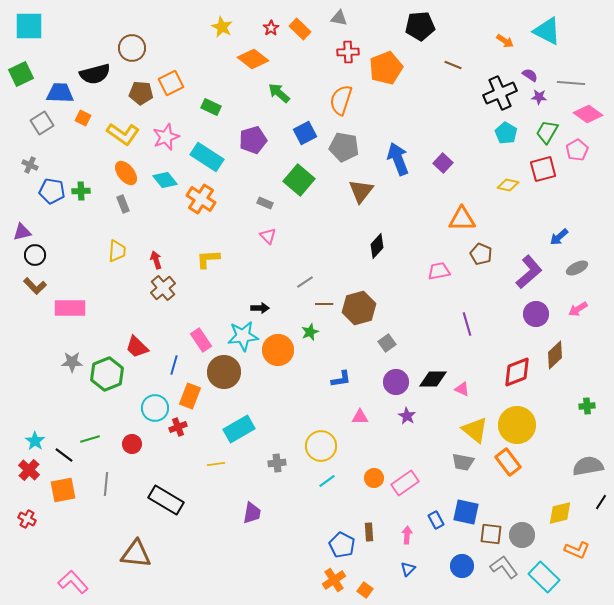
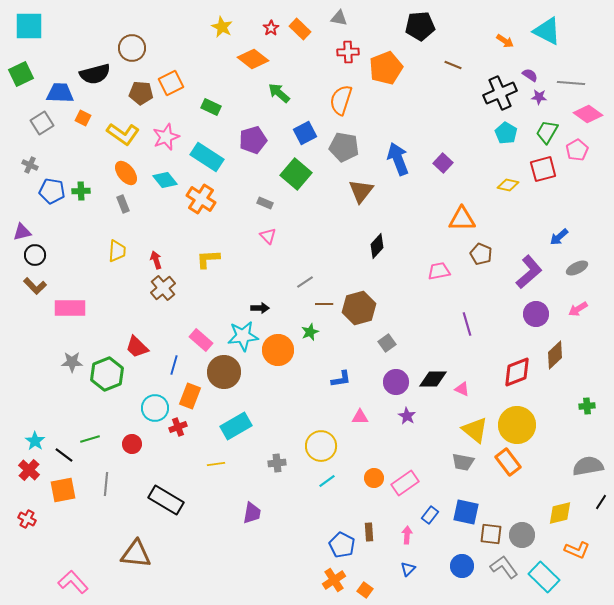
green square at (299, 180): moved 3 px left, 6 px up
pink rectangle at (201, 340): rotated 15 degrees counterclockwise
cyan rectangle at (239, 429): moved 3 px left, 3 px up
blue rectangle at (436, 520): moved 6 px left, 5 px up; rotated 66 degrees clockwise
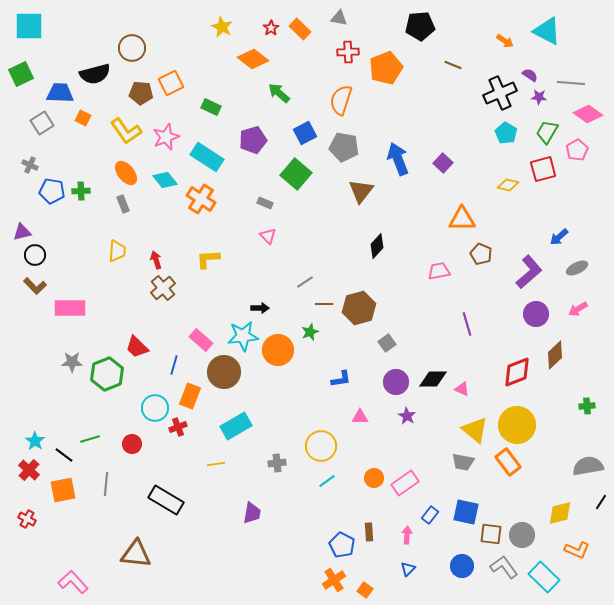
yellow L-shape at (123, 134): moved 3 px right, 3 px up; rotated 20 degrees clockwise
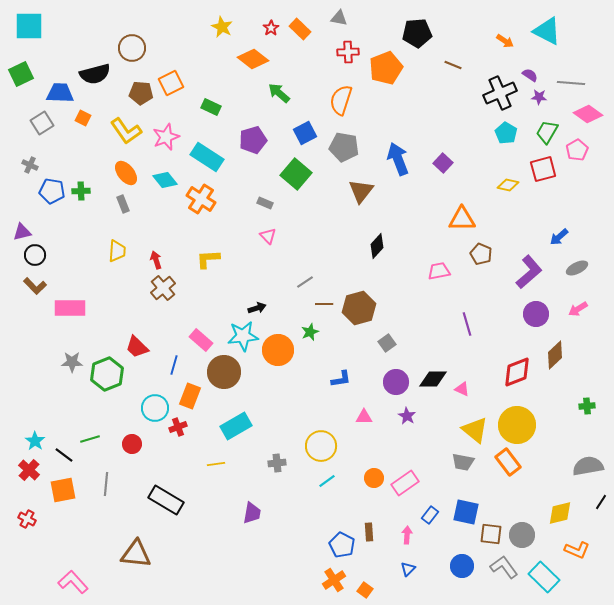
black pentagon at (420, 26): moved 3 px left, 7 px down
black arrow at (260, 308): moved 3 px left; rotated 18 degrees counterclockwise
pink triangle at (360, 417): moved 4 px right
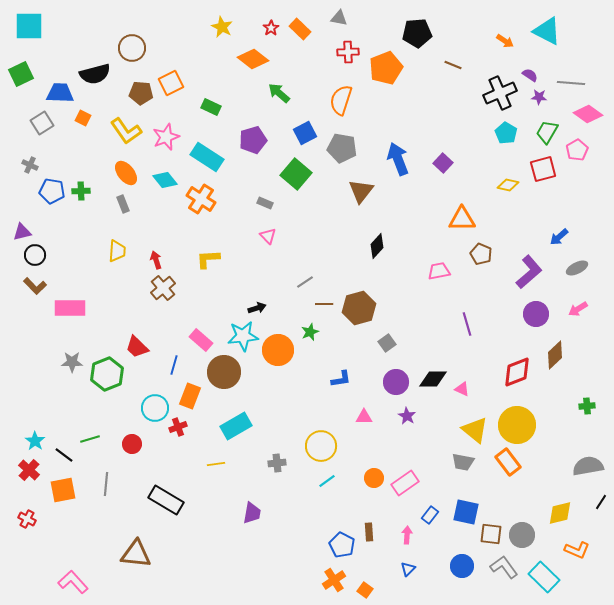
gray pentagon at (344, 147): moved 2 px left, 1 px down
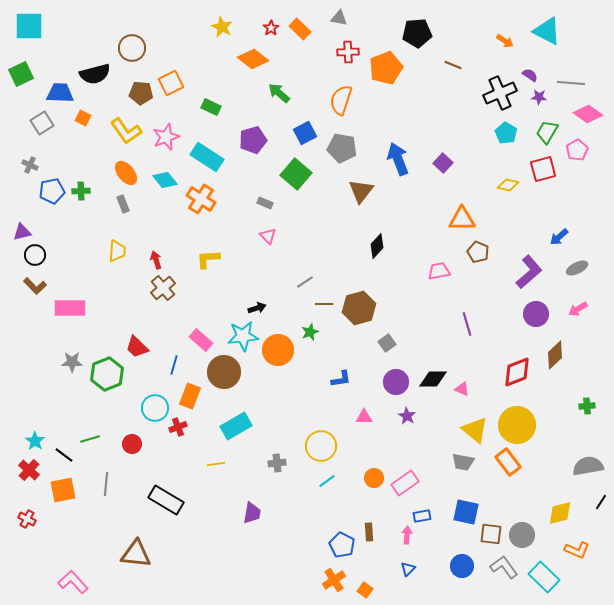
blue pentagon at (52, 191): rotated 20 degrees counterclockwise
brown pentagon at (481, 254): moved 3 px left, 2 px up
blue rectangle at (430, 515): moved 8 px left, 1 px down; rotated 42 degrees clockwise
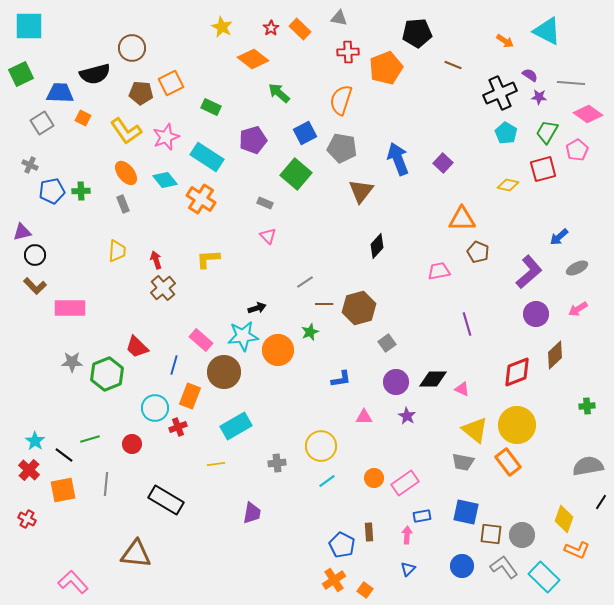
yellow diamond at (560, 513): moved 4 px right, 6 px down; rotated 56 degrees counterclockwise
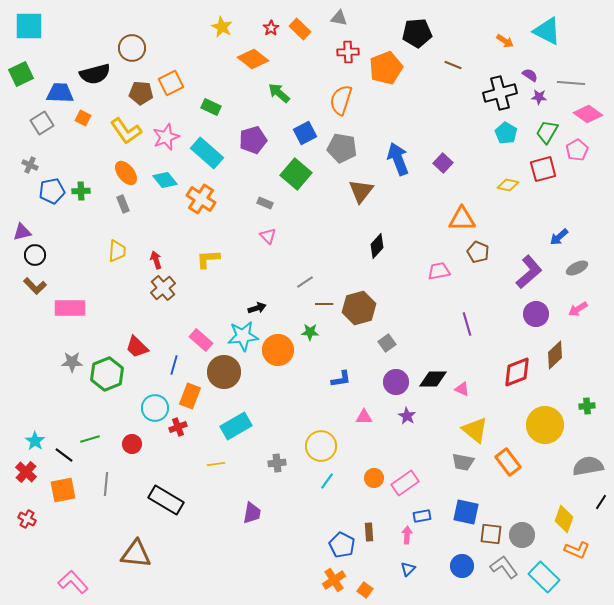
black cross at (500, 93): rotated 8 degrees clockwise
cyan rectangle at (207, 157): moved 4 px up; rotated 8 degrees clockwise
green star at (310, 332): rotated 24 degrees clockwise
yellow circle at (517, 425): moved 28 px right
red cross at (29, 470): moved 3 px left, 2 px down
cyan line at (327, 481): rotated 18 degrees counterclockwise
